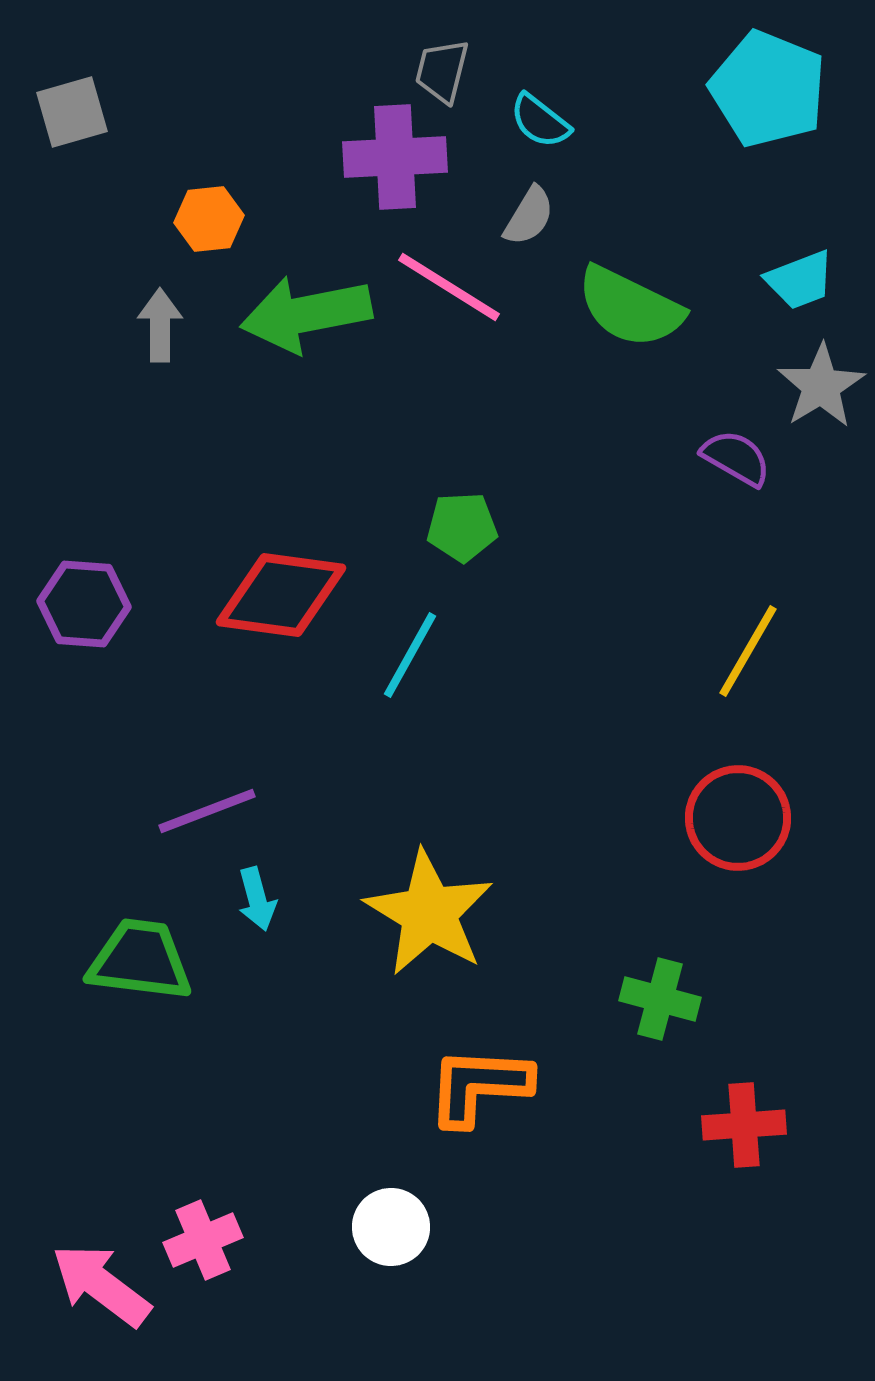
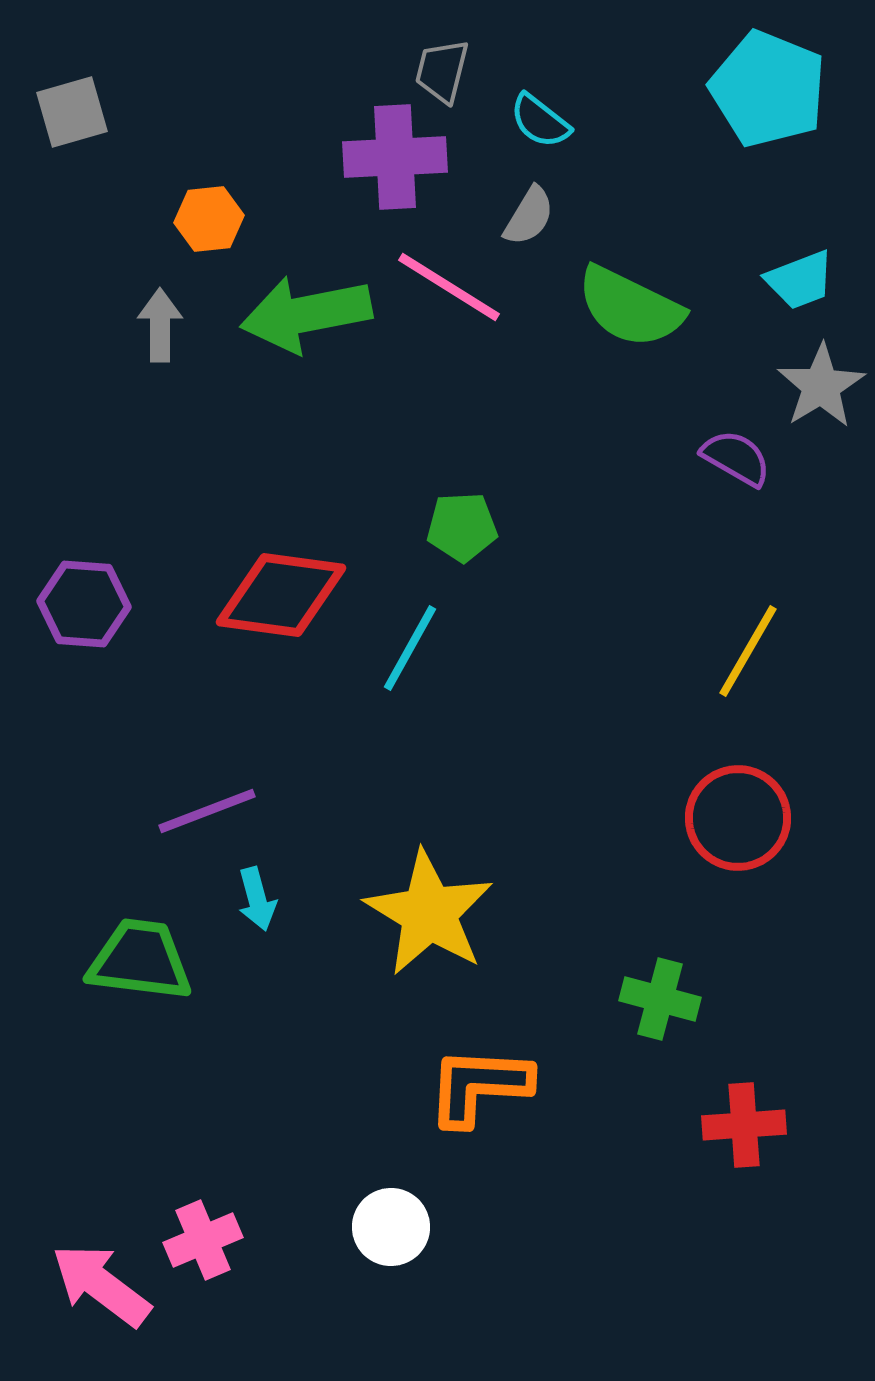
cyan line: moved 7 px up
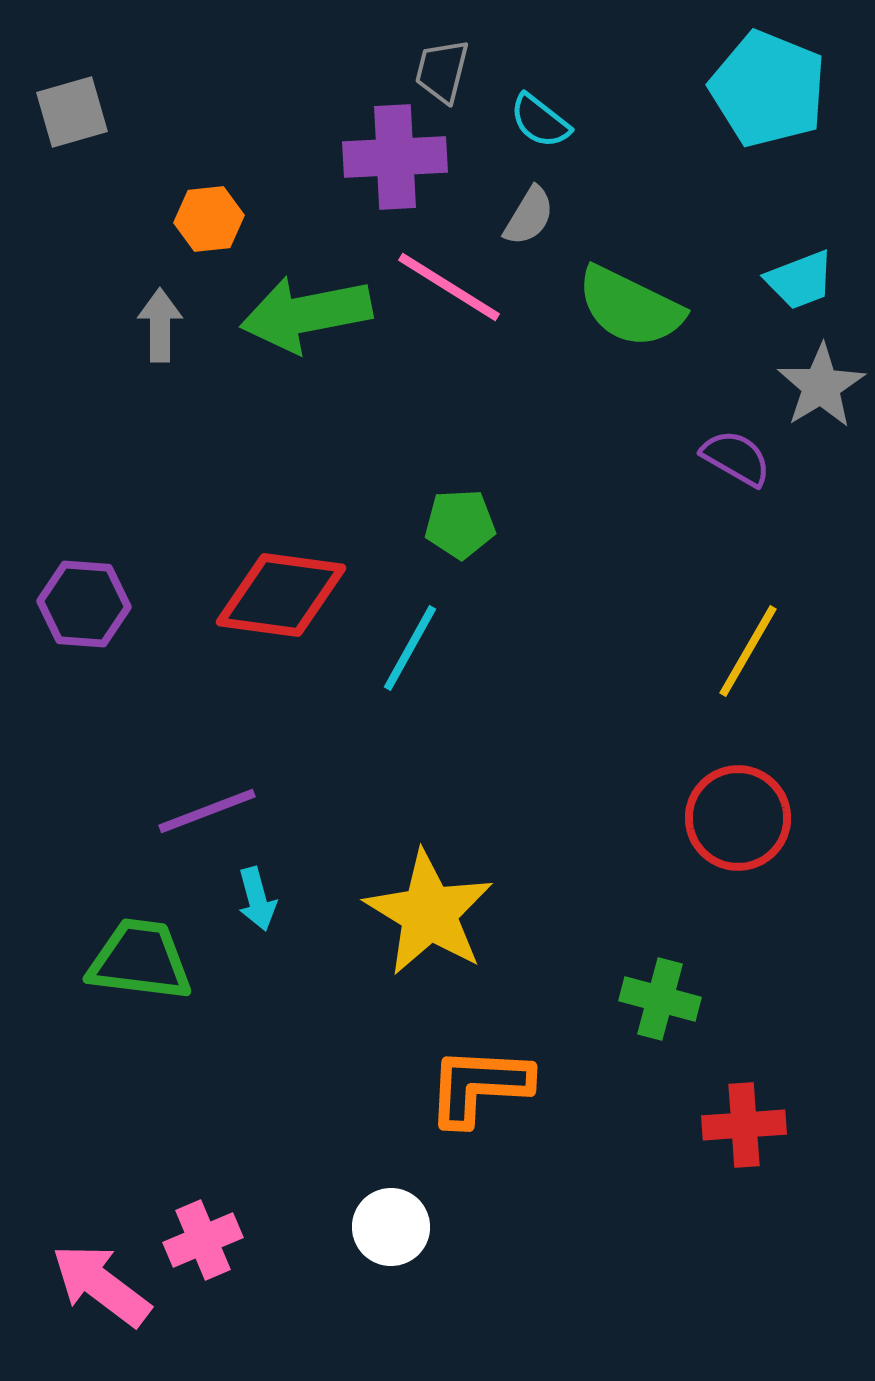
green pentagon: moved 2 px left, 3 px up
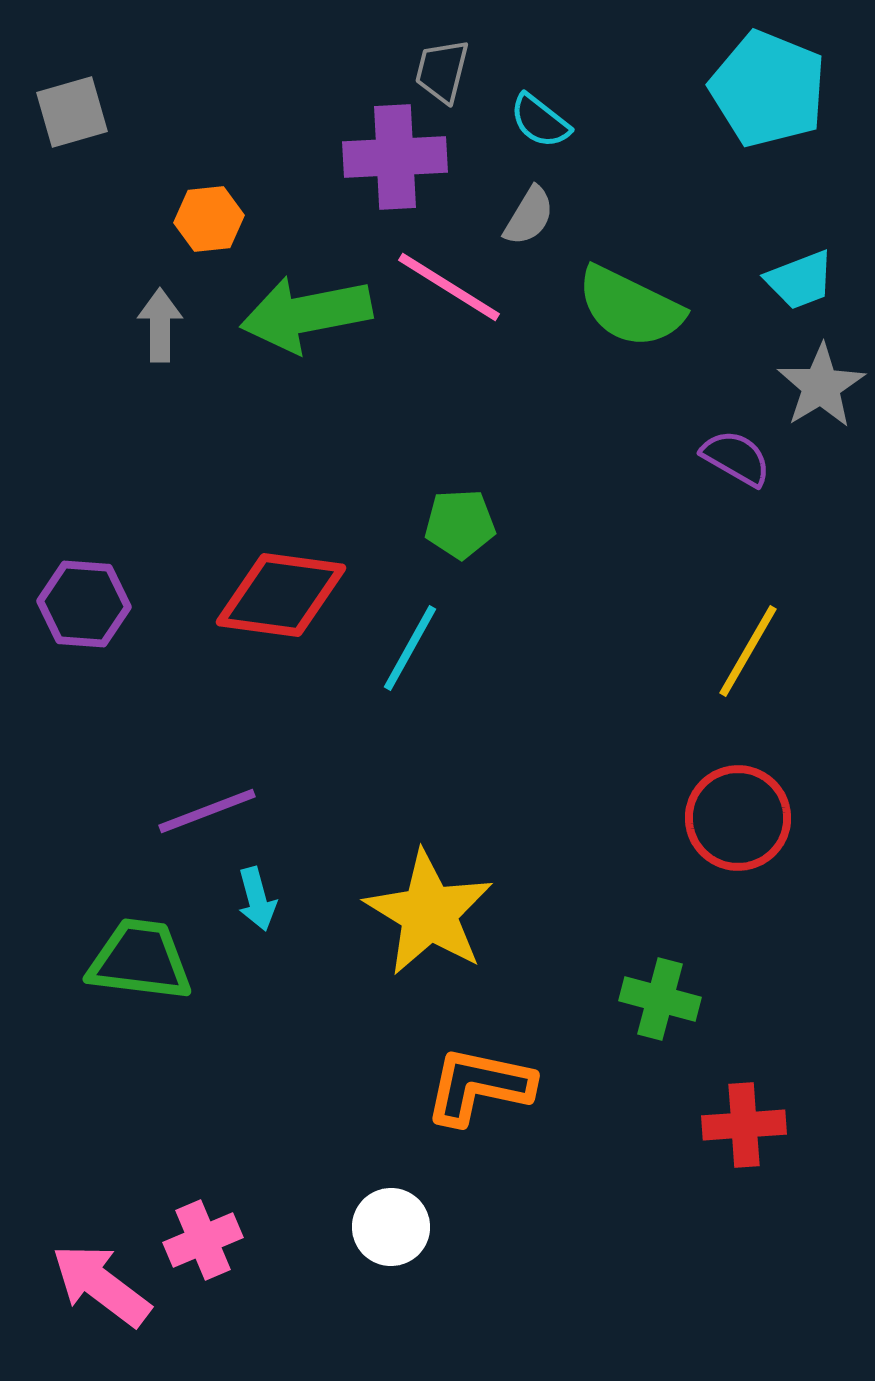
orange L-shape: rotated 9 degrees clockwise
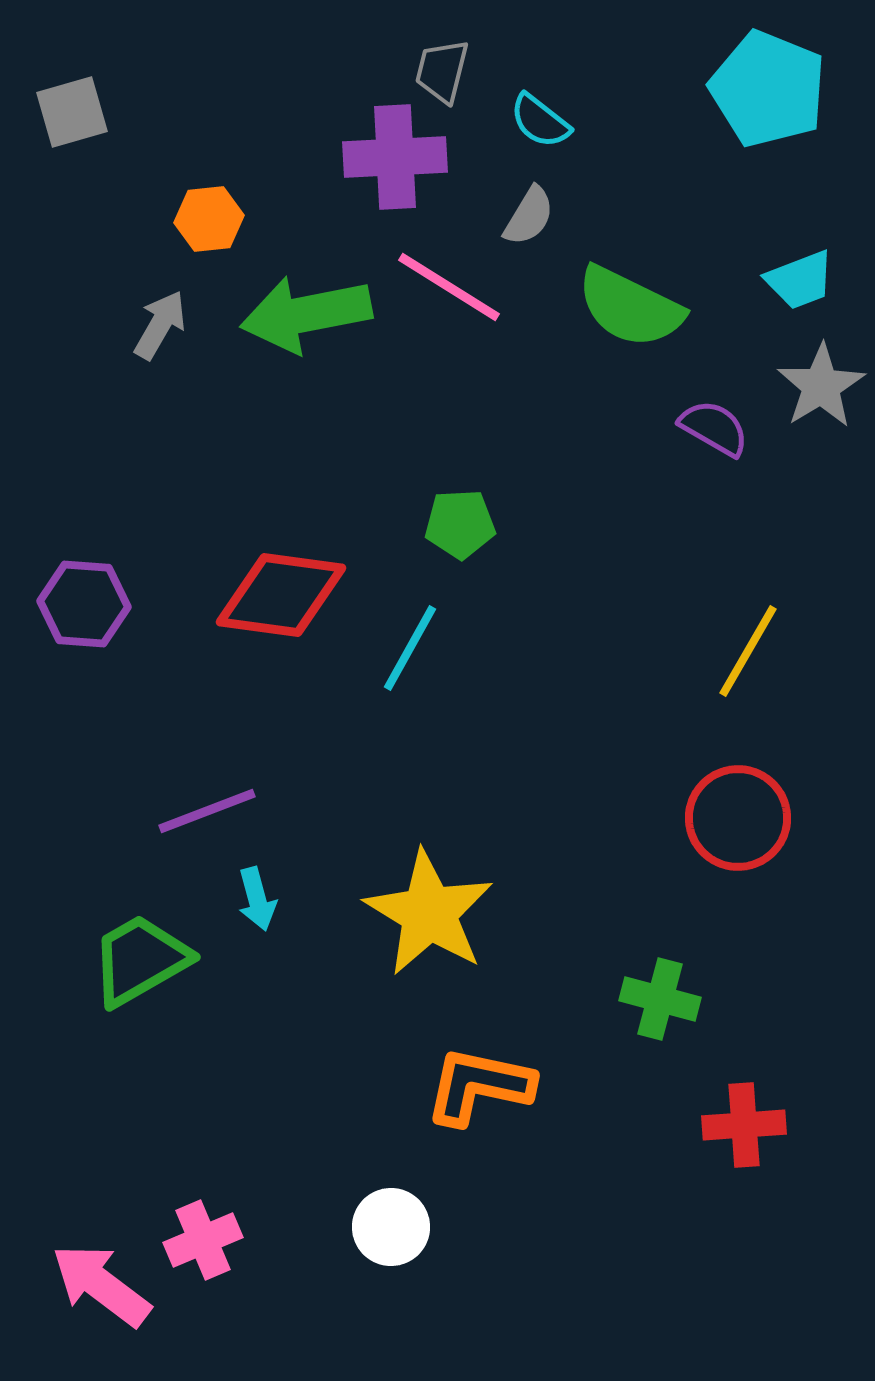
gray arrow: rotated 30 degrees clockwise
purple semicircle: moved 22 px left, 30 px up
green trapezoid: rotated 37 degrees counterclockwise
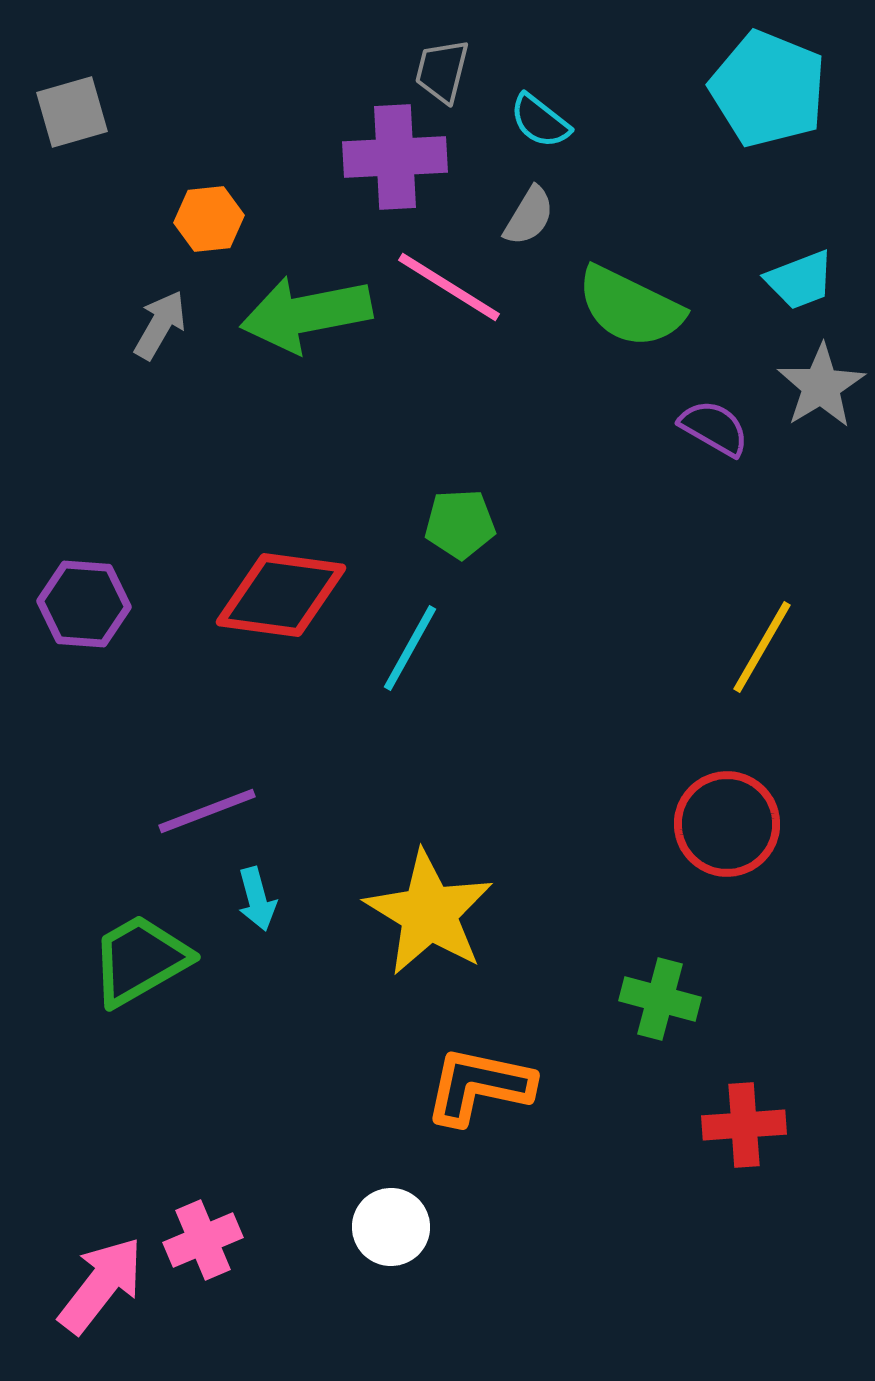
yellow line: moved 14 px right, 4 px up
red circle: moved 11 px left, 6 px down
pink arrow: rotated 91 degrees clockwise
